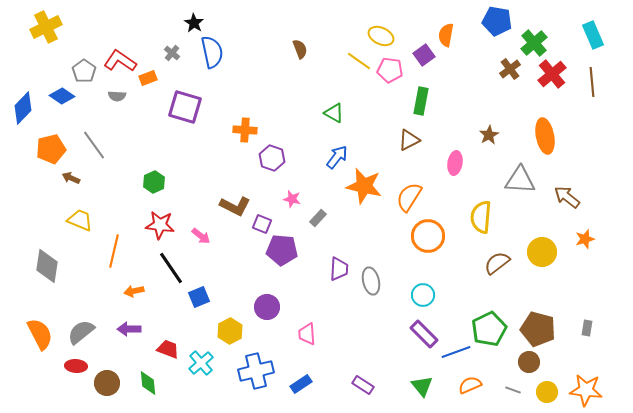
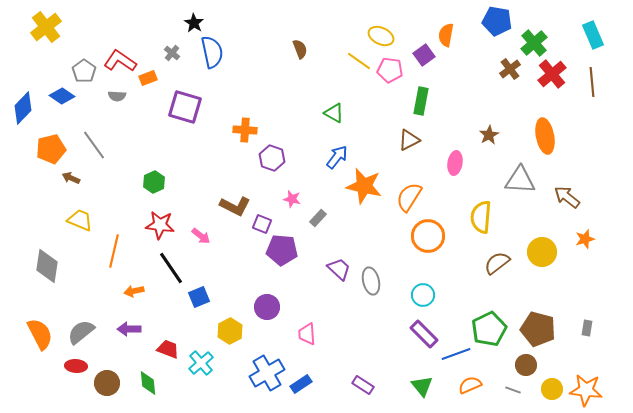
yellow cross at (46, 27): rotated 12 degrees counterclockwise
purple trapezoid at (339, 269): rotated 50 degrees counterclockwise
blue line at (456, 352): moved 2 px down
brown circle at (529, 362): moved 3 px left, 3 px down
blue cross at (256, 371): moved 11 px right, 2 px down; rotated 16 degrees counterclockwise
yellow circle at (547, 392): moved 5 px right, 3 px up
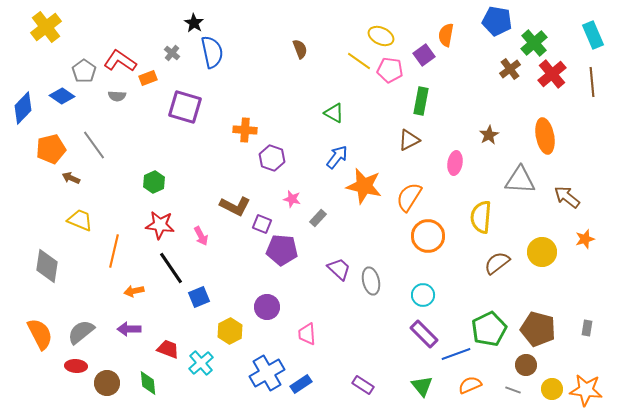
pink arrow at (201, 236): rotated 24 degrees clockwise
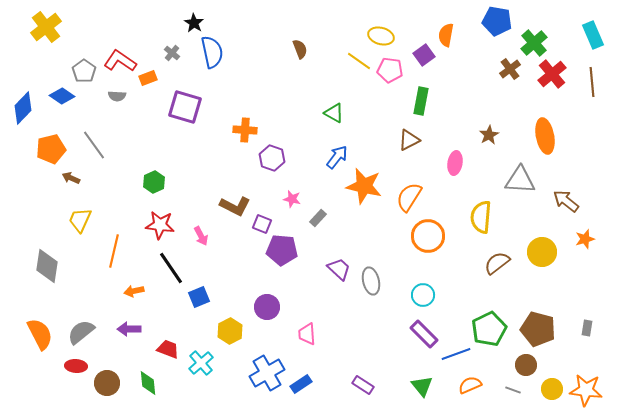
yellow ellipse at (381, 36): rotated 10 degrees counterclockwise
brown arrow at (567, 197): moved 1 px left, 4 px down
yellow trapezoid at (80, 220): rotated 88 degrees counterclockwise
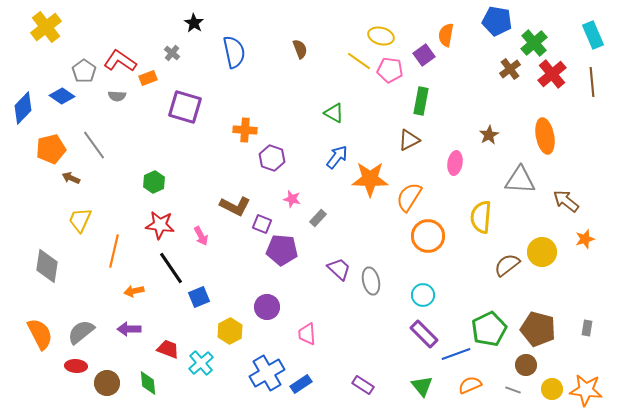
blue semicircle at (212, 52): moved 22 px right
orange star at (364, 186): moved 6 px right, 7 px up; rotated 12 degrees counterclockwise
brown semicircle at (497, 263): moved 10 px right, 2 px down
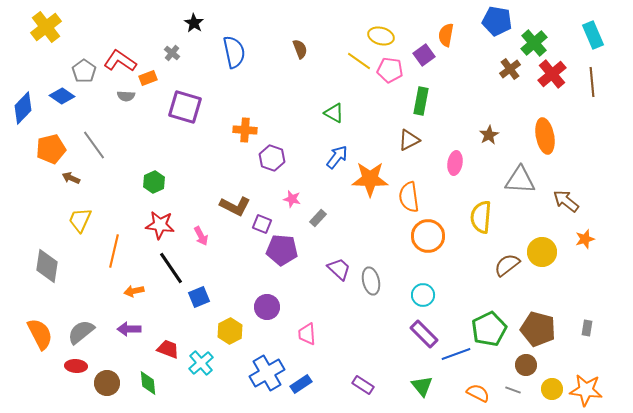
gray semicircle at (117, 96): moved 9 px right
orange semicircle at (409, 197): rotated 40 degrees counterclockwise
orange semicircle at (470, 385): moved 8 px right, 8 px down; rotated 50 degrees clockwise
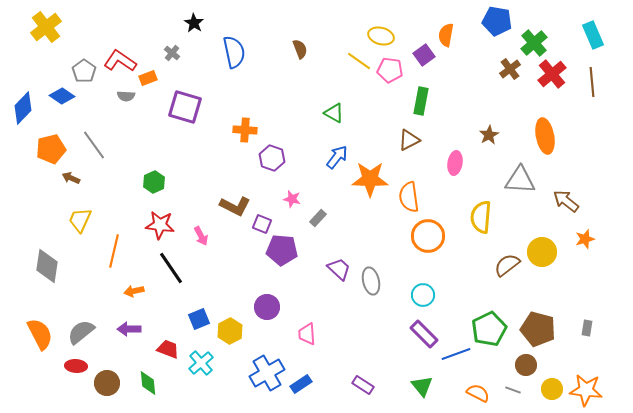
blue square at (199, 297): moved 22 px down
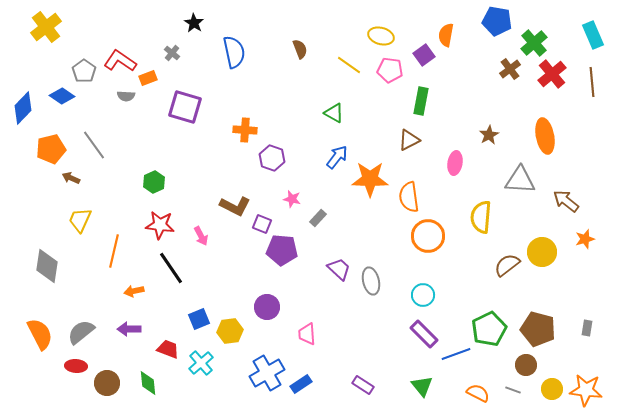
yellow line at (359, 61): moved 10 px left, 4 px down
yellow hexagon at (230, 331): rotated 20 degrees clockwise
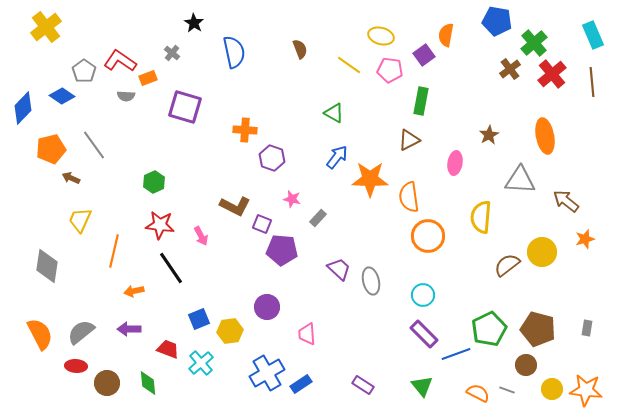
gray line at (513, 390): moved 6 px left
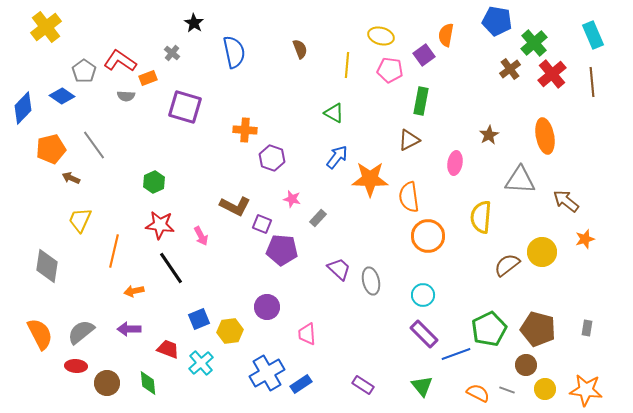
yellow line at (349, 65): moved 2 px left; rotated 60 degrees clockwise
yellow circle at (552, 389): moved 7 px left
